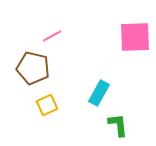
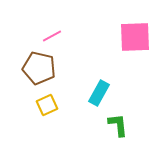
brown pentagon: moved 6 px right
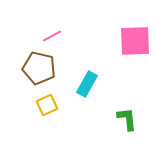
pink square: moved 4 px down
cyan rectangle: moved 12 px left, 9 px up
green L-shape: moved 9 px right, 6 px up
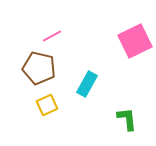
pink square: rotated 24 degrees counterclockwise
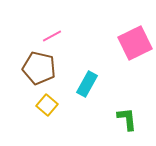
pink square: moved 2 px down
yellow square: rotated 25 degrees counterclockwise
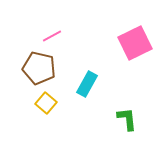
yellow square: moved 1 px left, 2 px up
